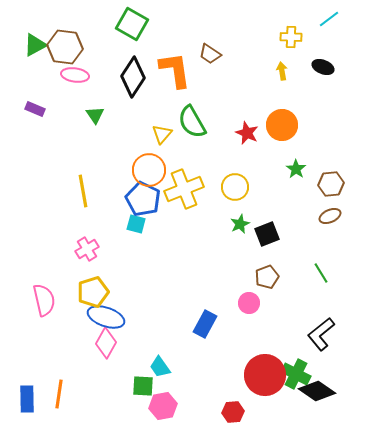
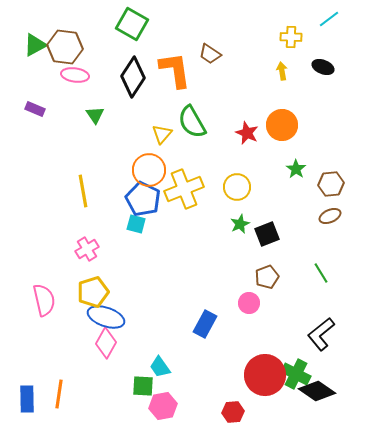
yellow circle at (235, 187): moved 2 px right
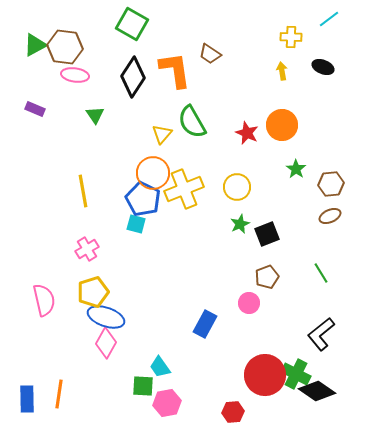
orange circle at (149, 170): moved 4 px right, 3 px down
pink hexagon at (163, 406): moved 4 px right, 3 px up
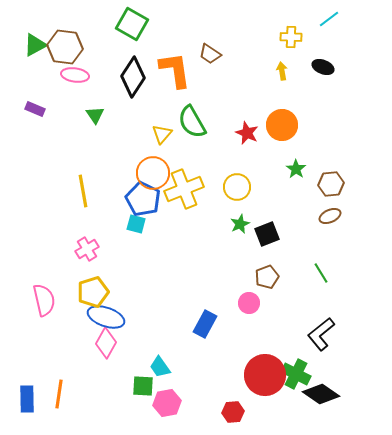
black diamond at (317, 391): moved 4 px right, 3 px down
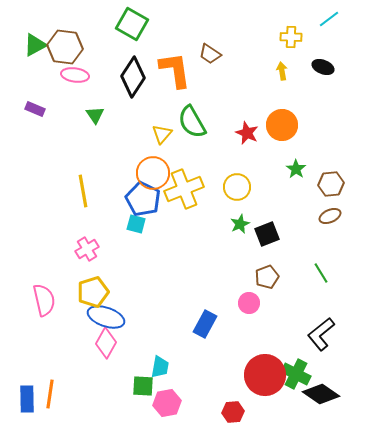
cyan trapezoid at (160, 367): rotated 135 degrees counterclockwise
orange line at (59, 394): moved 9 px left
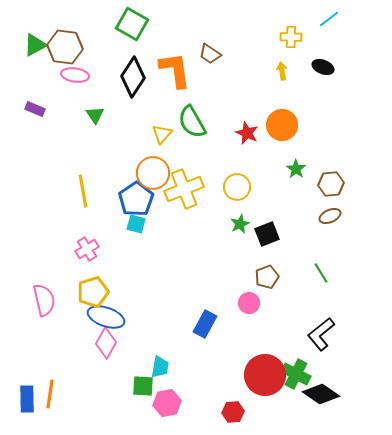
blue pentagon at (143, 199): moved 7 px left; rotated 12 degrees clockwise
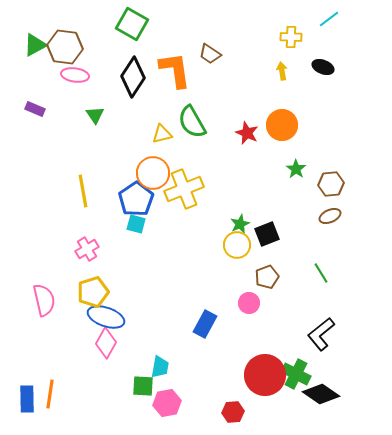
yellow triangle at (162, 134): rotated 35 degrees clockwise
yellow circle at (237, 187): moved 58 px down
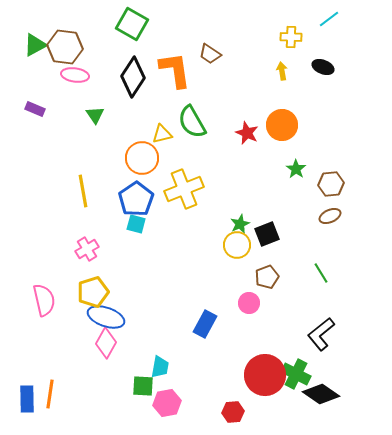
orange circle at (153, 173): moved 11 px left, 15 px up
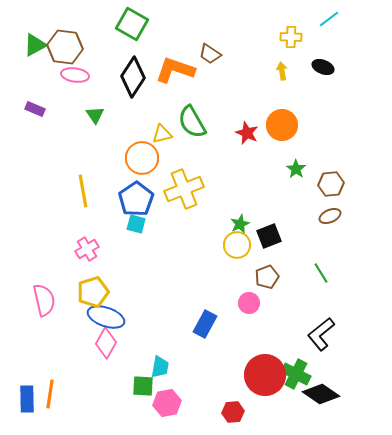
orange L-shape at (175, 70): rotated 63 degrees counterclockwise
black square at (267, 234): moved 2 px right, 2 px down
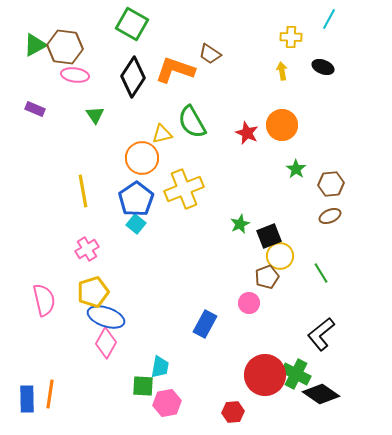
cyan line at (329, 19): rotated 25 degrees counterclockwise
cyan square at (136, 224): rotated 24 degrees clockwise
yellow circle at (237, 245): moved 43 px right, 11 px down
